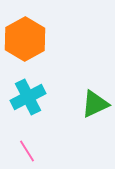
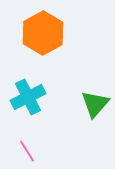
orange hexagon: moved 18 px right, 6 px up
green triangle: rotated 24 degrees counterclockwise
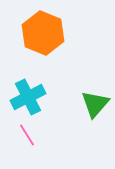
orange hexagon: rotated 9 degrees counterclockwise
pink line: moved 16 px up
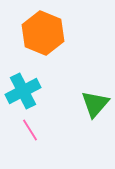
cyan cross: moved 5 px left, 6 px up
pink line: moved 3 px right, 5 px up
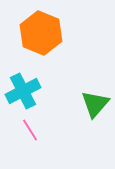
orange hexagon: moved 2 px left
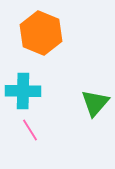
cyan cross: rotated 28 degrees clockwise
green triangle: moved 1 px up
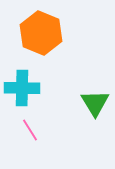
cyan cross: moved 1 px left, 3 px up
green triangle: rotated 12 degrees counterclockwise
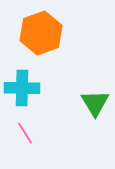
orange hexagon: rotated 18 degrees clockwise
pink line: moved 5 px left, 3 px down
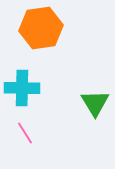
orange hexagon: moved 5 px up; rotated 12 degrees clockwise
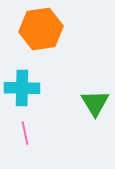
orange hexagon: moved 1 px down
pink line: rotated 20 degrees clockwise
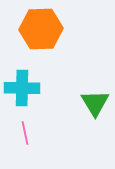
orange hexagon: rotated 6 degrees clockwise
